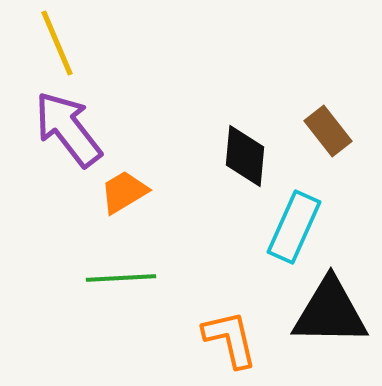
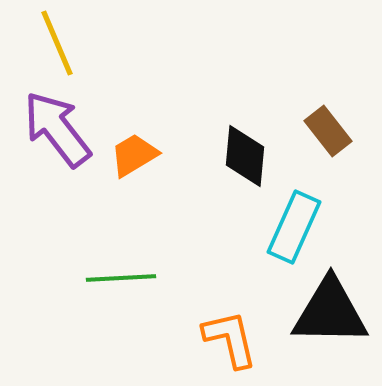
purple arrow: moved 11 px left
orange trapezoid: moved 10 px right, 37 px up
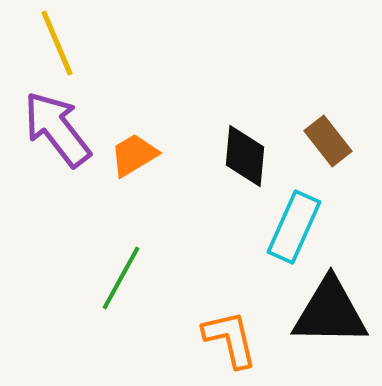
brown rectangle: moved 10 px down
green line: rotated 58 degrees counterclockwise
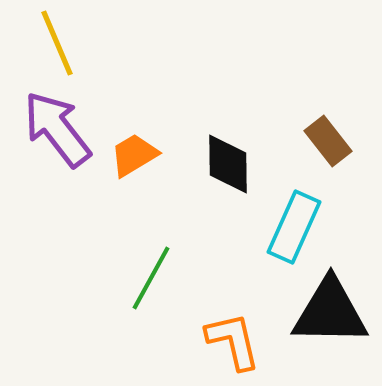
black diamond: moved 17 px left, 8 px down; rotated 6 degrees counterclockwise
green line: moved 30 px right
orange L-shape: moved 3 px right, 2 px down
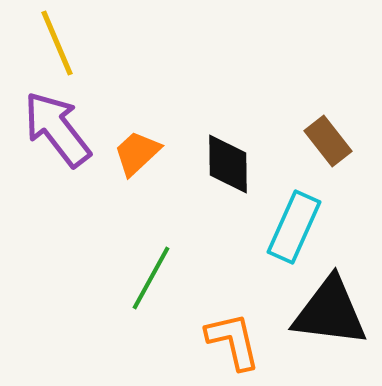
orange trapezoid: moved 3 px right, 2 px up; rotated 12 degrees counterclockwise
black triangle: rotated 6 degrees clockwise
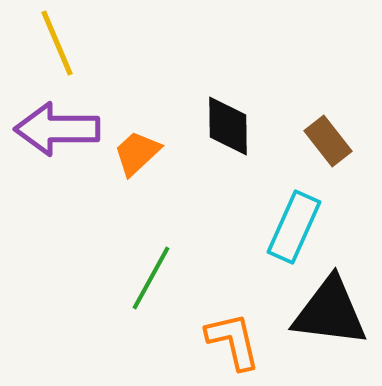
purple arrow: rotated 52 degrees counterclockwise
black diamond: moved 38 px up
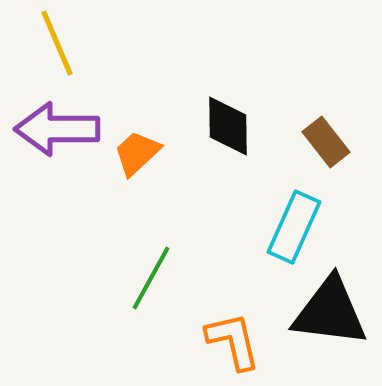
brown rectangle: moved 2 px left, 1 px down
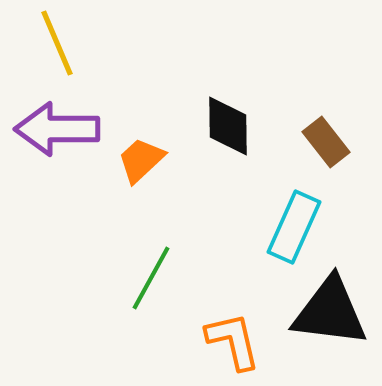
orange trapezoid: moved 4 px right, 7 px down
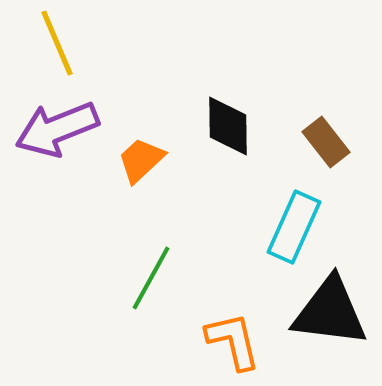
purple arrow: rotated 22 degrees counterclockwise
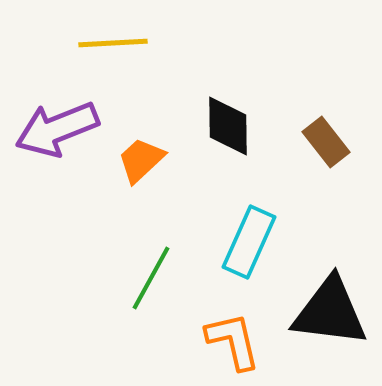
yellow line: moved 56 px right; rotated 70 degrees counterclockwise
cyan rectangle: moved 45 px left, 15 px down
